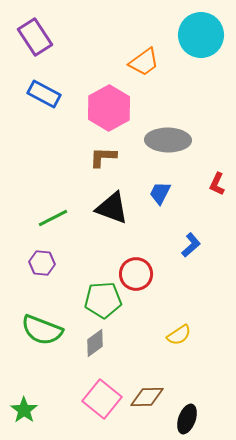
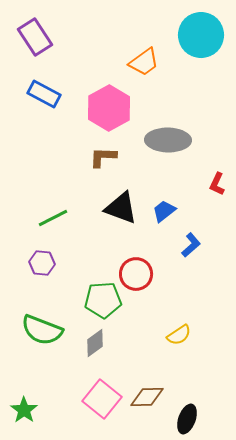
blue trapezoid: moved 4 px right, 18 px down; rotated 25 degrees clockwise
black triangle: moved 9 px right
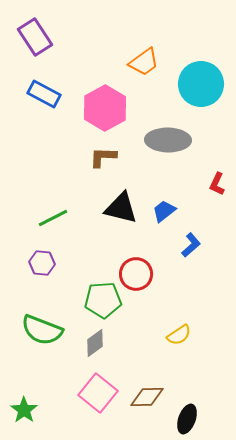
cyan circle: moved 49 px down
pink hexagon: moved 4 px left
black triangle: rotated 6 degrees counterclockwise
pink square: moved 4 px left, 6 px up
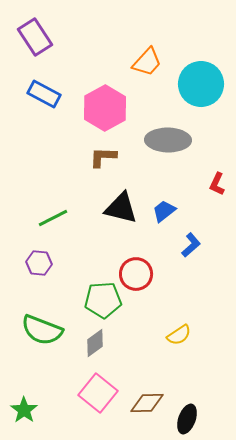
orange trapezoid: moved 3 px right; rotated 12 degrees counterclockwise
purple hexagon: moved 3 px left
brown diamond: moved 6 px down
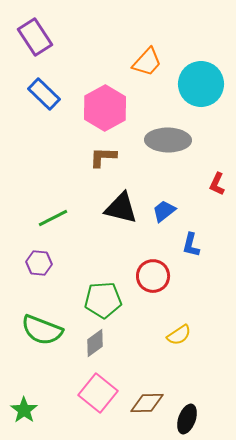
blue rectangle: rotated 16 degrees clockwise
blue L-shape: rotated 145 degrees clockwise
red circle: moved 17 px right, 2 px down
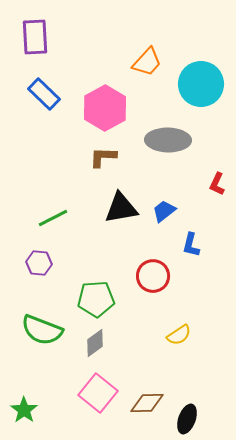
purple rectangle: rotated 30 degrees clockwise
black triangle: rotated 24 degrees counterclockwise
green pentagon: moved 7 px left, 1 px up
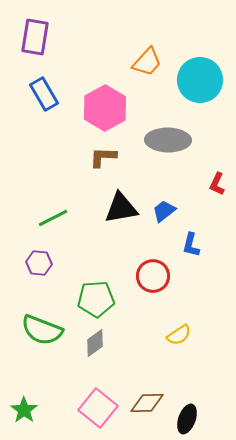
purple rectangle: rotated 12 degrees clockwise
cyan circle: moved 1 px left, 4 px up
blue rectangle: rotated 16 degrees clockwise
pink square: moved 15 px down
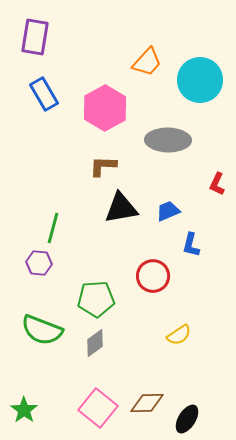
brown L-shape: moved 9 px down
blue trapezoid: moved 4 px right; rotated 15 degrees clockwise
green line: moved 10 px down; rotated 48 degrees counterclockwise
black ellipse: rotated 12 degrees clockwise
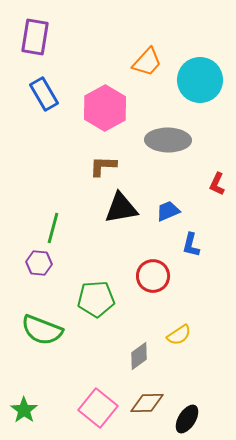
gray diamond: moved 44 px right, 13 px down
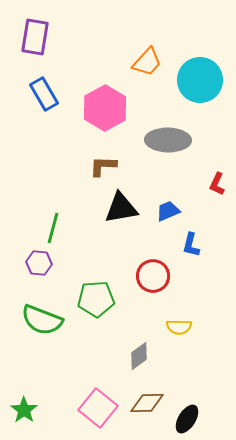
green semicircle: moved 10 px up
yellow semicircle: moved 8 px up; rotated 35 degrees clockwise
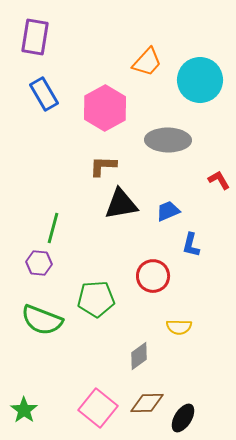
red L-shape: moved 2 px right, 4 px up; rotated 125 degrees clockwise
black triangle: moved 4 px up
black ellipse: moved 4 px left, 1 px up
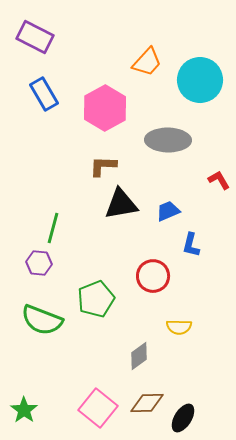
purple rectangle: rotated 72 degrees counterclockwise
green pentagon: rotated 18 degrees counterclockwise
